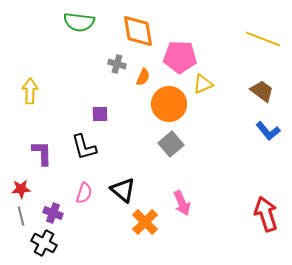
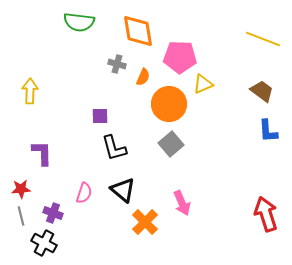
purple square: moved 2 px down
blue L-shape: rotated 35 degrees clockwise
black L-shape: moved 30 px right, 1 px down
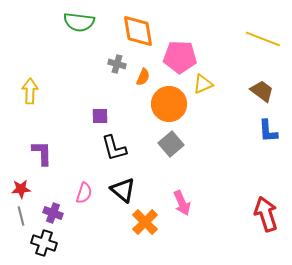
black cross: rotated 10 degrees counterclockwise
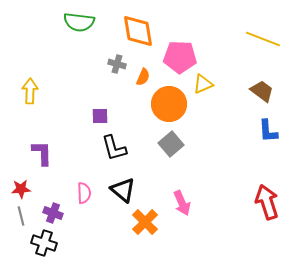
pink semicircle: rotated 20 degrees counterclockwise
red arrow: moved 1 px right, 12 px up
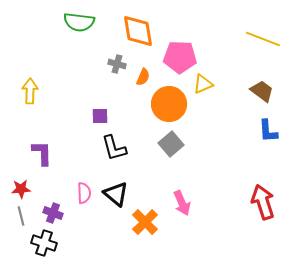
black triangle: moved 7 px left, 4 px down
red arrow: moved 4 px left
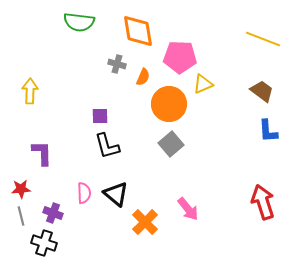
black L-shape: moved 7 px left, 2 px up
pink arrow: moved 6 px right, 6 px down; rotated 15 degrees counterclockwise
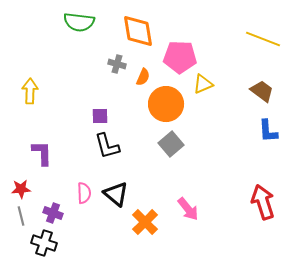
orange circle: moved 3 px left
